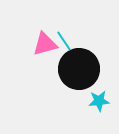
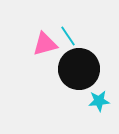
cyan line: moved 4 px right, 5 px up
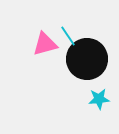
black circle: moved 8 px right, 10 px up
cyan star: moved 2 px up
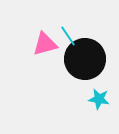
black circle: moved 2 px left
cyan star: rotated 15 degrees clockwise
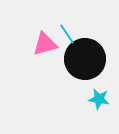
cyan line: moved 1 px left, 2 px up
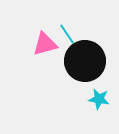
black circle: moved 2 px down
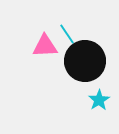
pink triangle: moved 2 px down; rotated 12 degrees clockwise
cyan star: moved 1 px down; rotated 30 degrees clockwise
